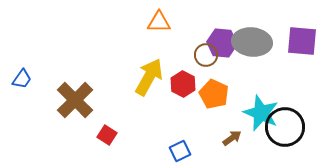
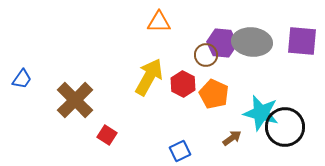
cyan star: rotated 9 degrees counterclockwise
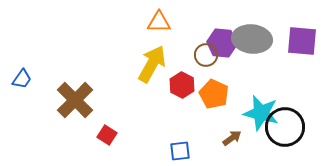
gray ellipse: moved 3 px up
yellow arrow: moved 3 px right, 13 px up
red hexagon: moved 1 px left, 1 px down
blue square: rotated 20 degrees clockwise
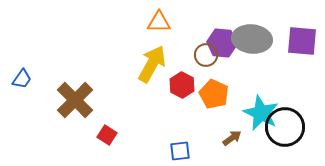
cyan star: rotated 12 degrees clockwise
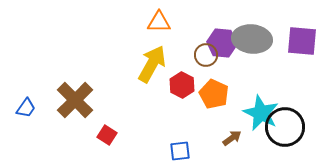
blue trapezoid: moved 4 px right, 29 px down
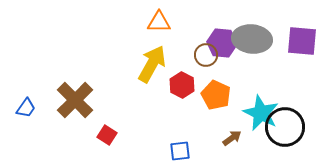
orange pentagon: moved 2 px right, 1 px down
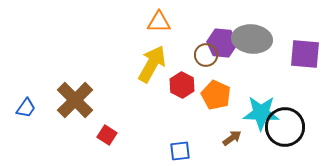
purple square: moved 3 px right, 13 px down
cyan star: rotated 24 degrees counterclockwise
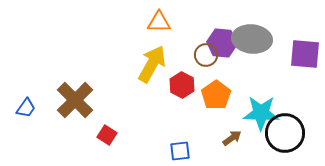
orange pentagon: rotated 12 degrees clockwise
black circle: moved 6 px down
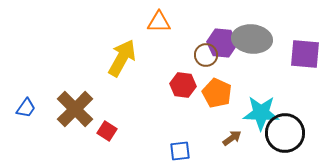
yellow arrow: moved 30 px left, 6 px up
red hexagon: moved 1 px right; rotated 20 degrees counterclockwise
orange pentagon: moved 1 px right, 2 px up; rotated 12 degrees counterclockwise
brown cross: moved 9 px down
red square: moved 4 px up
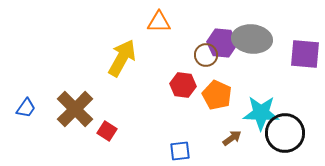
orange pentagon: moved 2 px down
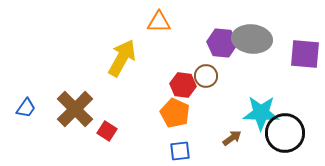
brown circle: moved 21 px down
orange pentagon: moved 42 px left, 18 px down
